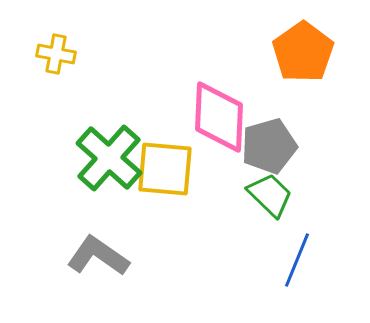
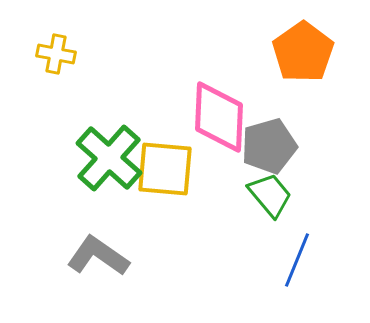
green trapezoid: rotated 6 degrees clockwise
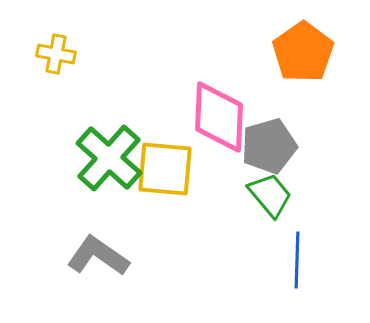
blue line: rotated 20 degrees counterclockwise
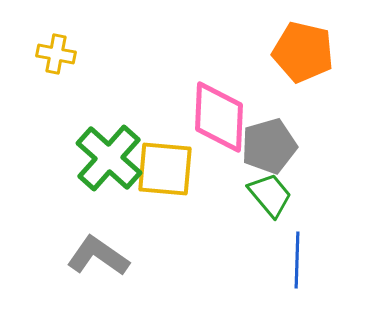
orange pentagon: rotated 24 degrees counterclockwise
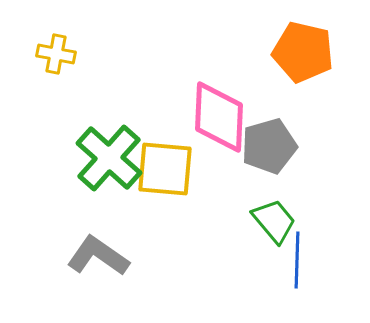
green trapezoid: moved 4 px right, 26 px down
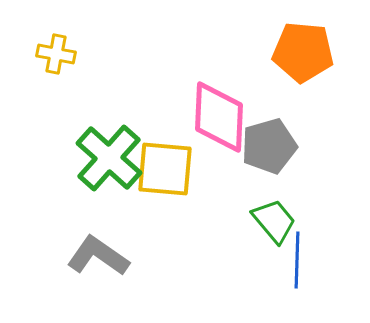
orange pentagon: rotated 8 degrees counterclockwise
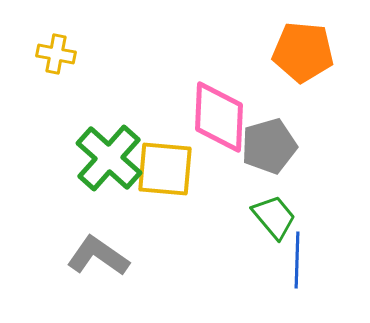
green trapezoid: moved 4 px up
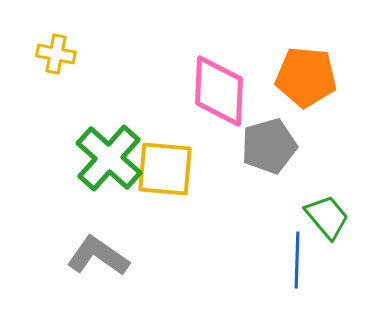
orange pentagon: moved 3 px right, 25 px down
pink diamond: moved 26 px up
green trapezoid: moved 53 px right
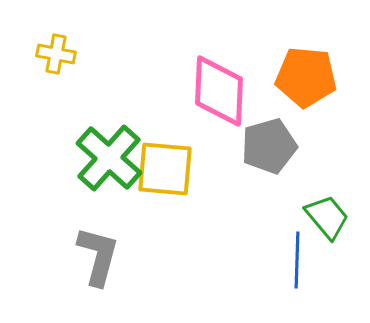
gray L-shape: rotated 70 degrees clockwise
